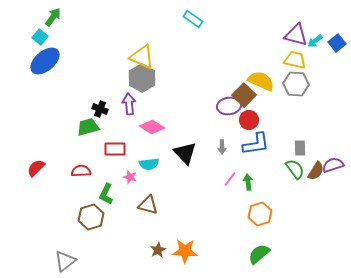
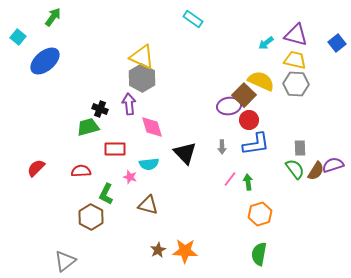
cyan square at (40, 37): moved 22 px left
cyan arrow at (315, 41): moved 49 px left, 2 px down
pink diamond at (152, 127): rotated 40 degrees clockwise
brown hexagon at (91, 217): rotated 15 degrees counterclockwise
green semicircle at (259, 254): rotated 40 degrees counterclockwise
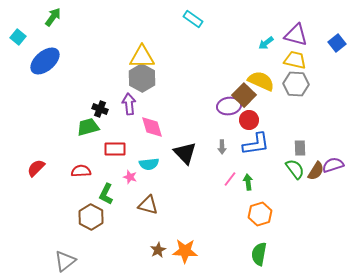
yellow triangle at (142, 57): rotated 24 degrees counterclockwise
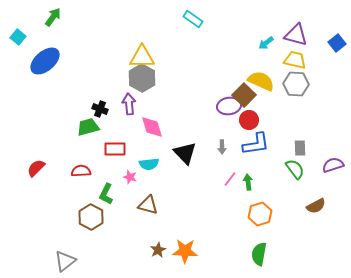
brown semicircle at (316, 171): moved 35 px down; rotated 30 degrees clockwise
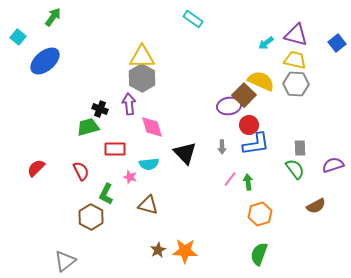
red circle at (249, 120): moved 5 px down
red semicircle at (81, 171): rotated 66 degrees clockwise
green semicircle at (259, 254): rotated 10 degrees clockwise
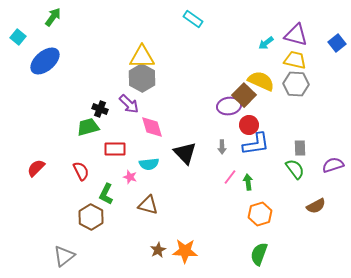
purple arrow at (129, 104): rotated 140 degrees clockwise
pink line at (230, 179): moved 2 px up
gray triangle at (65, 261): moved 1 px left, 5 px up
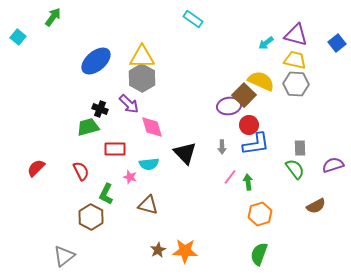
blue ellipse at (45, 61): moved 51 px right
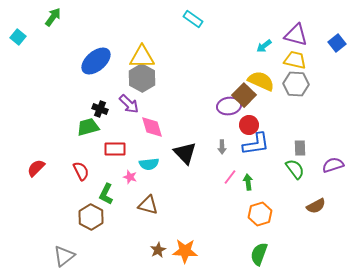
cyan arrow at (266, 43): moved 2 px left, 3 px down
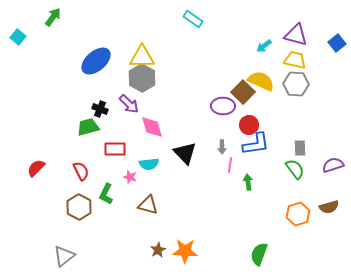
brown square at (244, 95): moved 1 px left, 3 px up
purple ellipse at (229, 106): moved 6 px left; rotated 10 degrees clockwise
pink line at (230, 177): moved 12 px up; rotated 28 degrees counterclockwise
brown semicircle at (316, 206): moved 13 px right, 1 px down; rotated 12 degrees clockwise
orange hexagon at (260, 214): moved 38 px right
brown hexagon at (91, 217): moved 12 px left, 10 px up
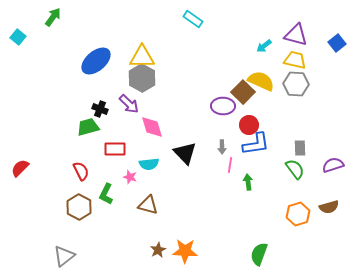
red semicircle at (36, 168): moved 16 px left
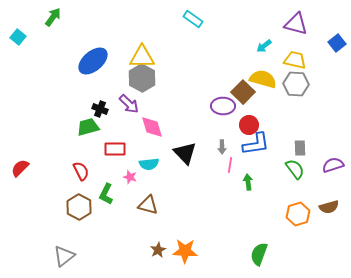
purple triangle at (296, 35): moved 11 px up
blue ellipse at (96, 61): moved 3 px left
yellow semicircle at (261, 81): moved 2 px right, 2 px up; rotated 8 degrees counterclockwise
